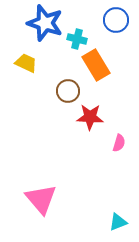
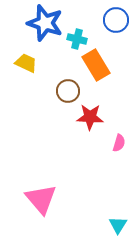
cyan triangle: moved 3 px down; rotated 36 degrees counterclockwise
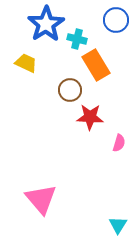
blue star: moved 1 px right, 1 px down; rotated 21 degrees clockwise
brown circle: moved 2 px right, 1 px up
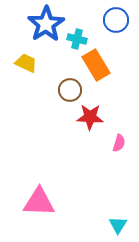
pink triangle: moved 2 px left, 3 px down; rotated 48 degrees counterclockwise
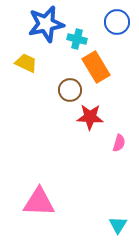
blue circle: moved 1 px right, 2 px down
blue star: rotated 21 degrees clockwise
orange rectangle: moved 2 px down
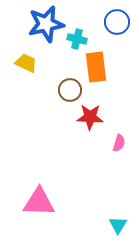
orange rectangle: rotated 24 degrees clockwise
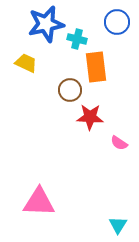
pink semicircle: rotated 108 degrees clockwise
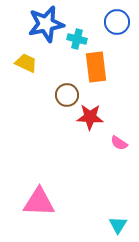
brown circle: moved 3 px left, 5 px down
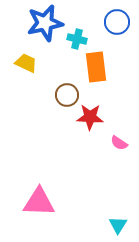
blue star: moved 1 px left, 1 px up
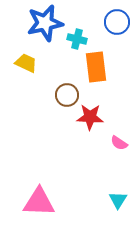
cyan triangle: moved 25 px up
